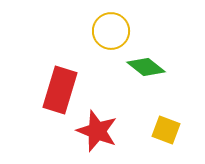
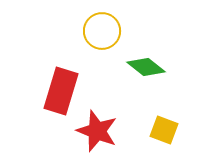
yellow circle: moved 9 px left
red rectangle: moved 1 px right, 1 px down
yellow square: moved 2 px left
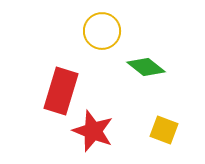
red star: moved 4 px left
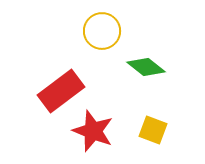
red rectangle: rotated 36 degrees clockwise
yellow square: moved 11 px left
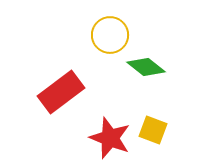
yellow circle: moved 8 px right, 4 px down
red rectangle: moved 1 px down
red star: moved 17 px right, 7 px down
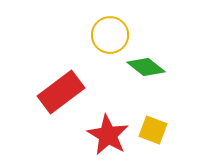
red star: moved 2 px left, 3 px up; rotated 9 degrees clockwise
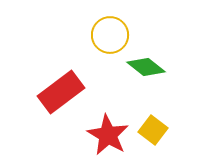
yellow square: rotated 16 degrees clockwise
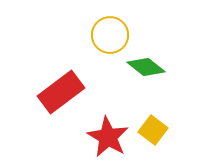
red star: moved 2 px down
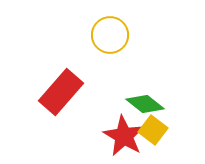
green diamond: moved 1 px left, 37 px down
red rectangle: rotated 12 degrees counterclockwise
red star: moved 16 px right, 1 px up
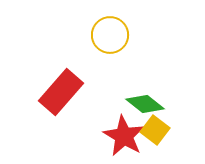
yellow square: moved 2 px right
